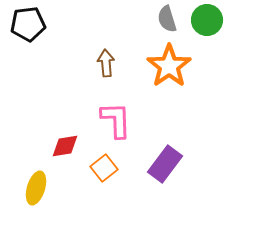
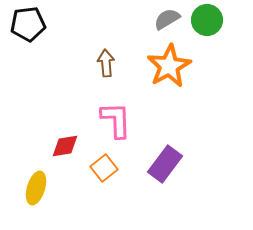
gray semicircle: rotated 76 degrees clockwise
orange star: rotated 6 degrees clockwise
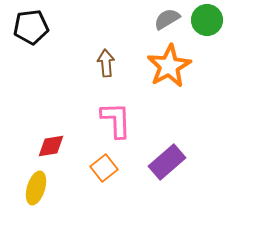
black pentagon: moved 3 px right, 3 px down
red diamond: moved 14 px left
purple rectangle: moved 2 px right, 2 px up; rotated 12 degrees clockwise
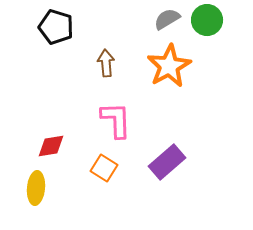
black pentagon: moved 25 px right; rotated 24 degrees clockwise
orange square: rotated 20 degrees counterclockwise
yellow ellipse: rotated 12 degrees counterclockwise
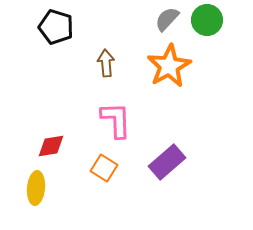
gray semicircle: rotated 16 degrees counterclockwise
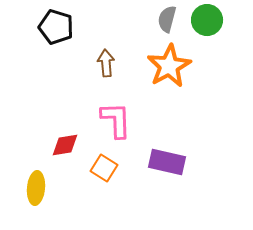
gray semicircle: rotated 28 degrees counterclockwise
red diamond: moved 14 px right, 1 px up
purple rectangle: rotated 54 degrees clockwise
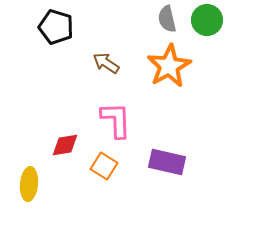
gray semicircle: rotated 28 degrees counterclockwise
brown arrow: rotated 52 degrees counterclockwise
orange square: moved 2 px up
yellow ellipse: moved 7 px left, 4 px up
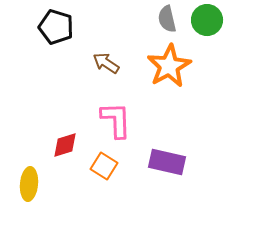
red diamond: rotated 8 degrees counterclockwise
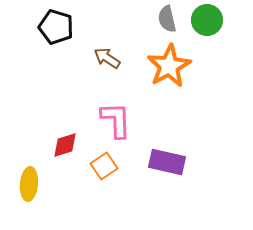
brown arrow: moved 1 px right, 5 px up
orange square: rotated 24 degrees clockwise
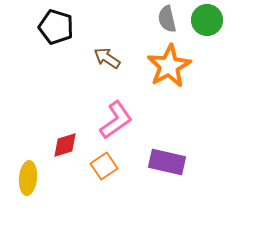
pink L-shape: rotated 57 degrees clockwise
yellow ellipse: moved 1 px left, 6 px up
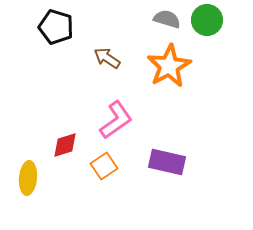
gray semicircle: rotated 120 degrees clockwise
